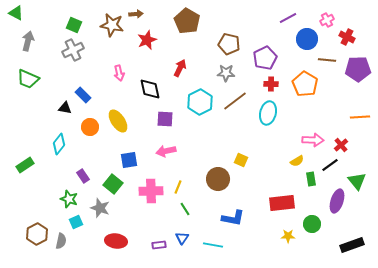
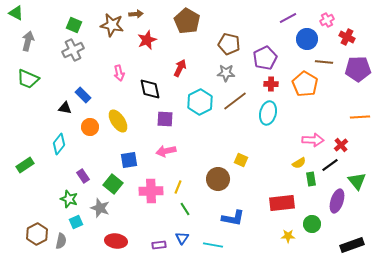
brown line at (327, 60): moved 3 px left, 2 px down
yellow semicircle at (297, 161): moved 2 px right, 2 px down
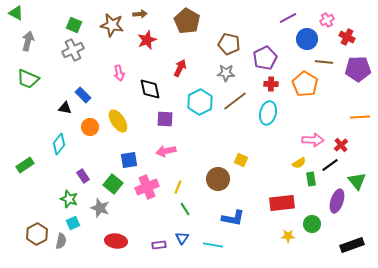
brown arrow at (136, 14): moved 4 px right
pink cross at (151, 191): moved 4 px left, 4 px up; rotated 20 degrees counterclockwise
cyan square at (76, 222): moved 3 px left, 1 px down
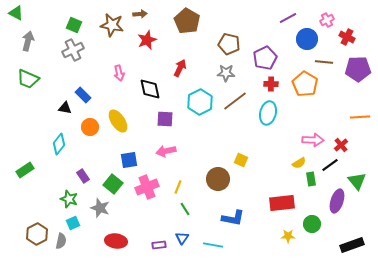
green rectangle at (25, 165): moved 5 px down
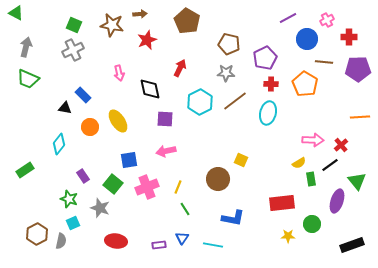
red cross at (347, 37): moved 2 px right; rotated 28 degrees counterclockwise
gray arrow at (28, 41): moved 2 px left, 6 px down
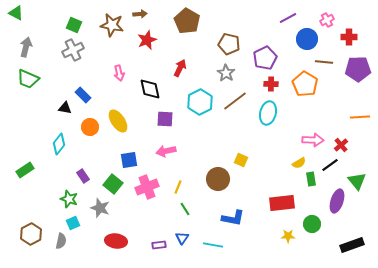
gray star at (226, 73): rotated 30 degrees clockwise
brown hexagon at (37, 234): moved 6 px left
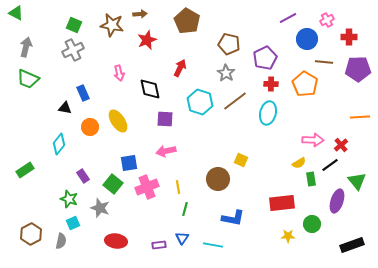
blue rectangle at (83, 95): moved 2 px up; rotated 21 degrees clockwise
cyan hexagon at (200, 102): rotated 15 degrees counterclockwise
blue square at (129, 160): moved 3 px down
yellow line at (178, 187): rotated 32 degrees counterclockwise
green line at (185, 209): rotated 48 degrees clockwise
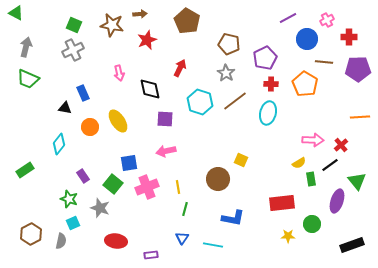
purple rectangle at (159, 245): moved 8 px left, 10 px down
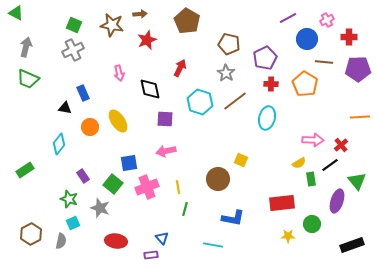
cyan ellipse at (268, 113): moved 1 px left, 5 px down
blue triangle at (182, 238): moved 20 px left; rotated 16 degrees counterclockwise
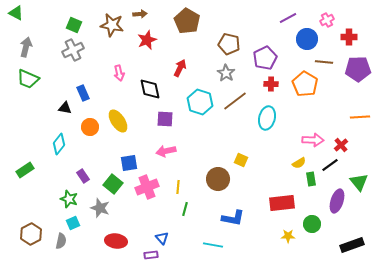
green triangle at (357, 181): moved 2 px right, 1 px down
yellow line at (178, 187): rotated 16 degrees clockwise
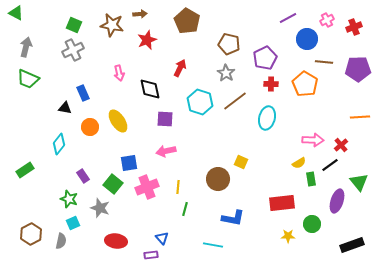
red cross at (349, 37): moved 5 px right, 10 px up; rotated 21 degrees counterclockwise
yellow square at (241, 160): moved 2 px down
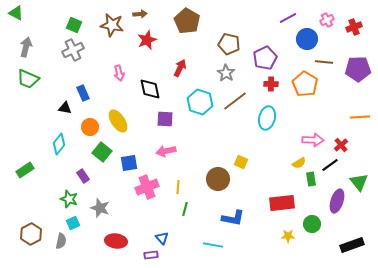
green square at (113, 184): moved 11 px left, 32 px up
